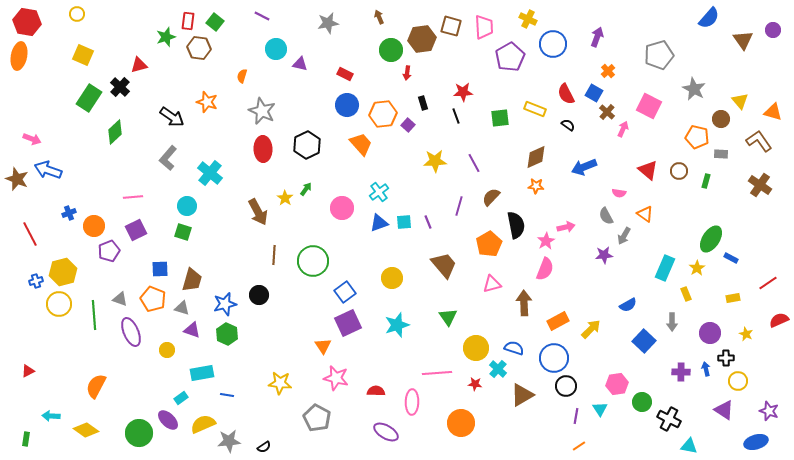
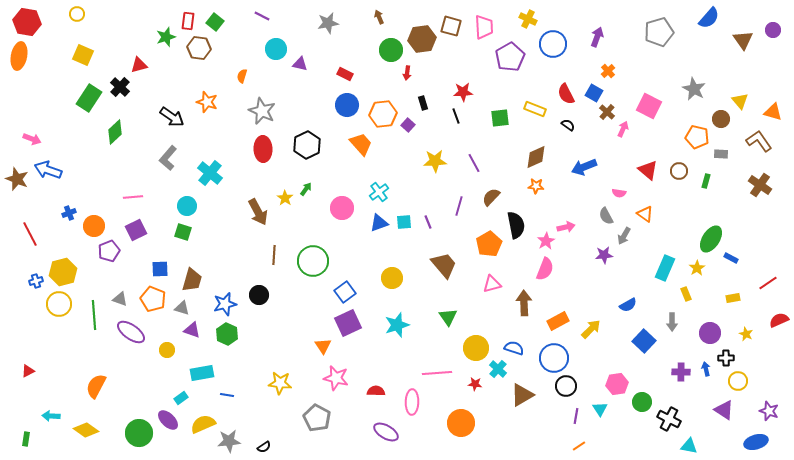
gray pentagon at (659, 55): moved 23 px up
purple ellipse at (131, 332): rotated 32 degrees counterclockwise
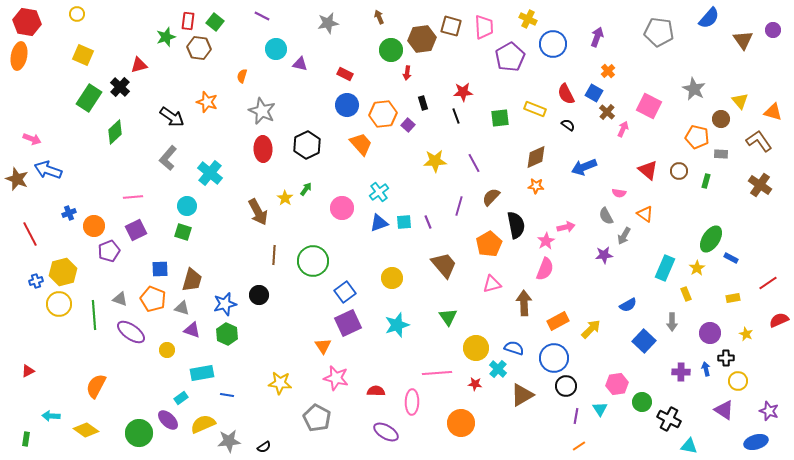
gray pentagon at (659, 32): rotated 24 degrees clockwise
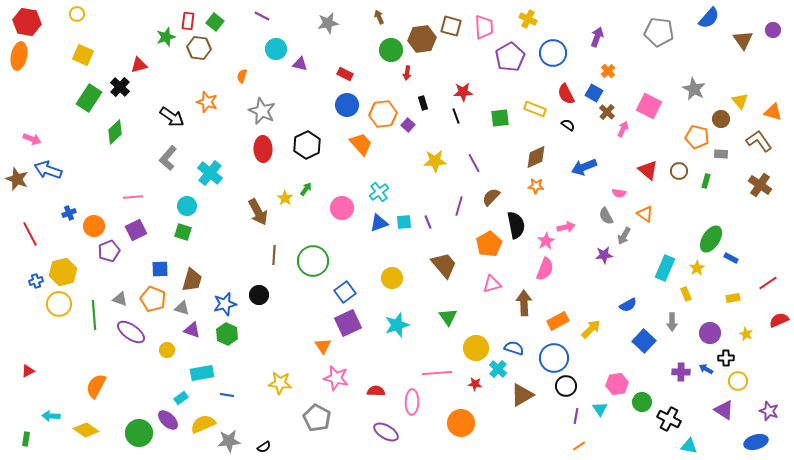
blue circle at (553, 44): moved 9 px down
blue arrow at (706, 369): rotated 48 degrees counterclockwise
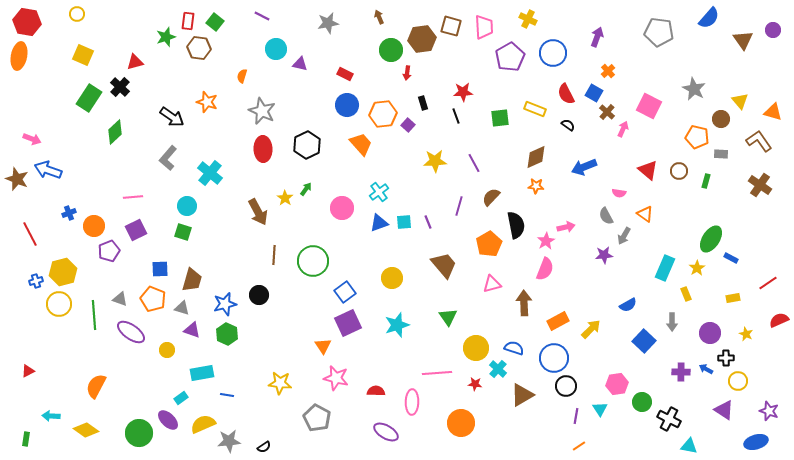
red triangle at (139, 65): moved 4 px left, 3 px up
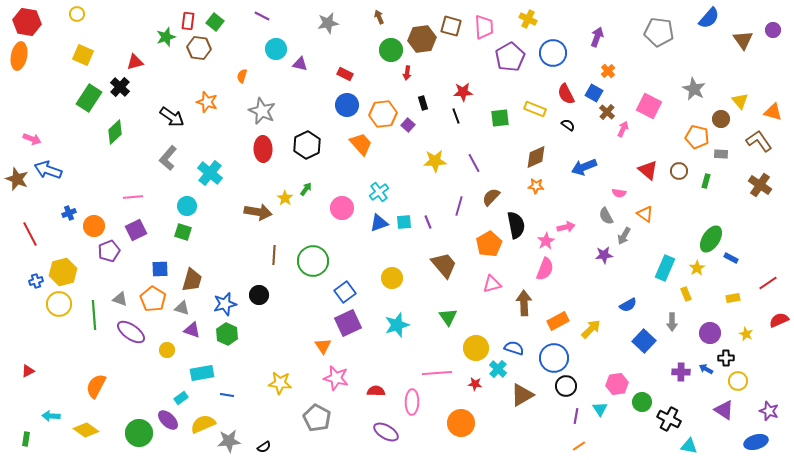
brown arrow at (258, 212): rotated 52 degrees counterclockwise
orange pentagon at (153, 299): rotated 10 degrees clockwise
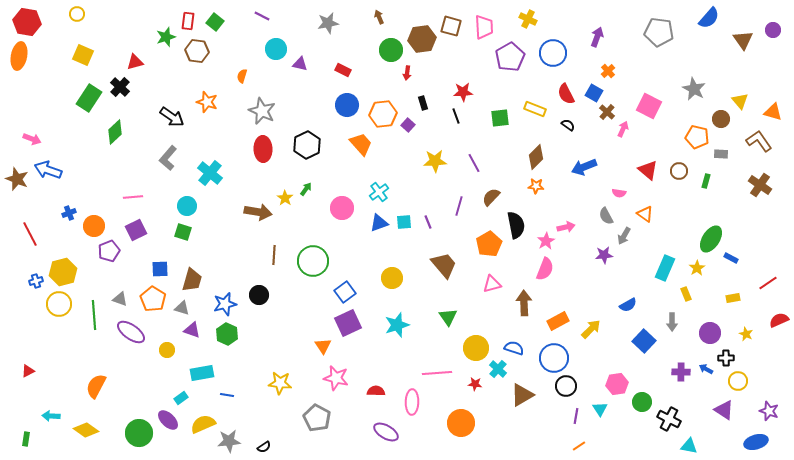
brown hexagon at (199, 48): moved 2 px left, 3 px down
red rectangle at (345, 74): moved 2 px left, 4 px up
brown diamond at (536, 157): rotated 20 degrees counterclockwise
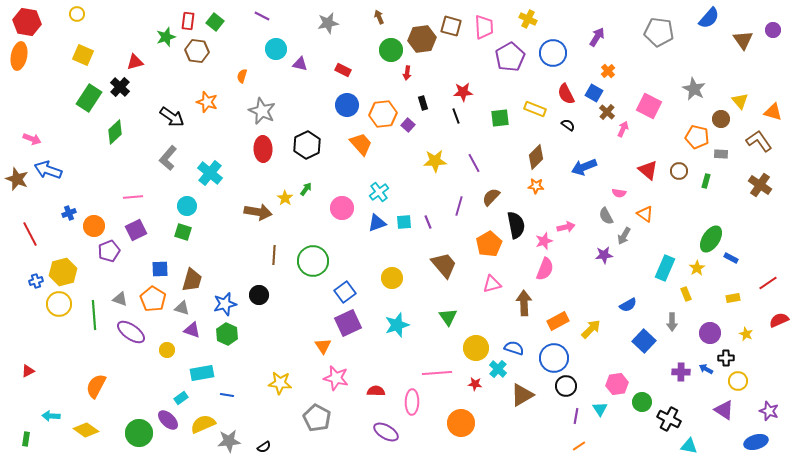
purple arrow at (597, 37): rotated 12 degrees clockwise
blue triangle at (379, 223): moved 2 px left
pink star at (546, 241): moved 2 px left; rotated 12 degrees clockwise
